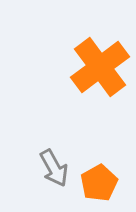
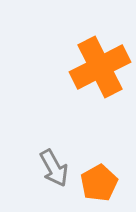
orange cross: rotated 10 degrees clockwise
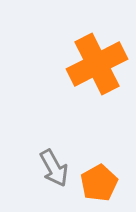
orange cross: moved 3 px left, 3 px up
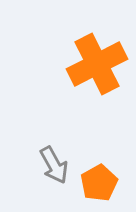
gray arrow: moved 3 px up
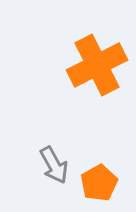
orange cross: moved 1 px down
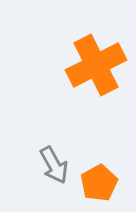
orange cross: moved 1 px left
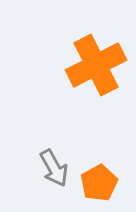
gray arrow: moved 3 px down
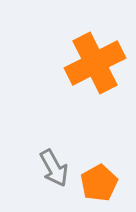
orange cross: moved 1 px left, 2 px up
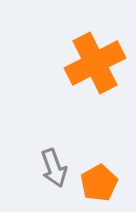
gray arrow: rotated 9 degrees clockwise
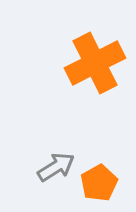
gray arrow: moved 2 px right, 1 px up; rotated 102 degrees counterclockwise
